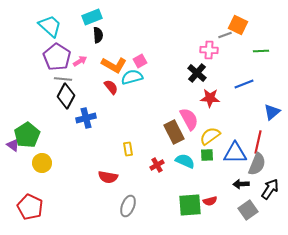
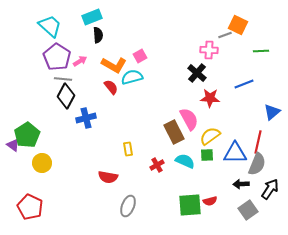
pink square at (140, 61): moved 5 px up
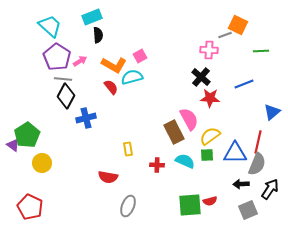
black cross at (197, 73): moved 4 px right, 4 px down
red cross at (157, 165): rotated 32 degrees clockwise
gray square at (248, 210): rotated 12 degrees clockwise
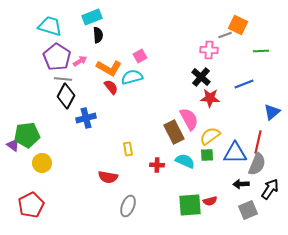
cyan trapezoid at (50, 26): rotated 25 degrees counterclockwise
orange L-shape at (114, 65): moved 5 px left, 3 px down
green pentagon at (27, 135): rotated 25 degrees clockwise
red pentagon at (30, 207): moved 1 px right, 2 px up; rotated 20 degrees clockwise
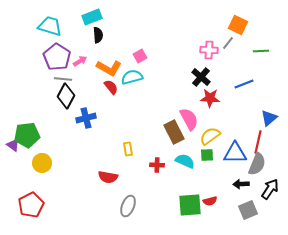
gray line at (225, 35): moved 3 px right, 8 px down; rotated 32 degrees counterclockwise
blue triangle at (272, 112): moved 3 px left, 6 px down
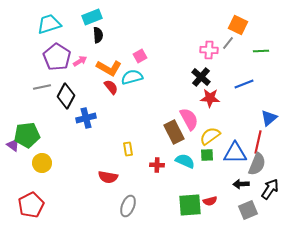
cyan trapezoid at (50, 26): moved 1 px left, 2 px up; rotated 35 degrees counterclockwise
gray line at (63, 79): moved 21 px left, 8 px down; rotated 18 degrees counterclockwise
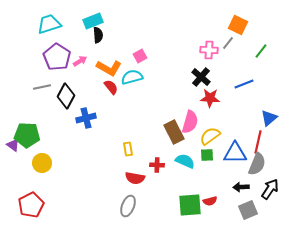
cyan rectangle at (92, 17): moved 1 px right, 4 px down
green line at (261, 51): rotated 49 degrees counterclockwise
pink semicircle at (189, 119): moved 1 px right, 3 px down; rotated 45 degrees clockwise
green pentagon at (27, 135): rotated 10 degrees clockwise
red semicircle at (108, 177): moved 27 px right, 1 px down
black arrow at (241, 184): moved 3 px down
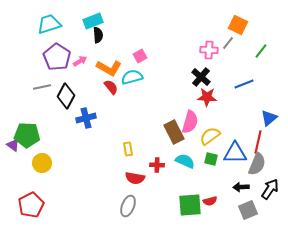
red star at (210, 98): moved 3 px left, 1 px up
green square at (207, 155): moved 4 px right, 4 px down; rotated 16 degrees clockwise
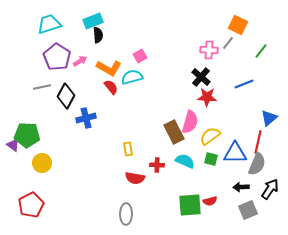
gray ellipse at (128, 206): moved 2 px left, 8 px down; rotated 20 degrees counterclockwise
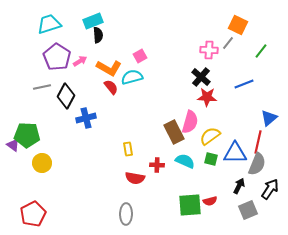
black arrow at (241, 187): moved 2 px left, 1 px up; rotated 119 degrees clockwise
red pentagon at (31, 205): moved 2 px right, 9 px down
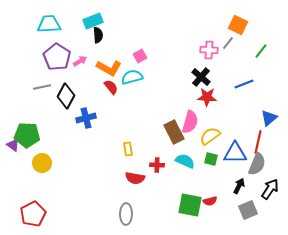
cyan trapezoid at (49, 24): rotated 15 degrees clockwise
green square at (190, 205): rotated 15 degrees clockwise
